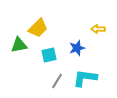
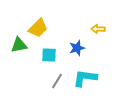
cyan square: rotated 14 degrees clockwise
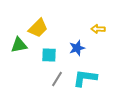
gray line: moved 2 px up
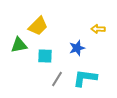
yellow trapezoid: moved 2 px up
cyan square: moved 4 px left, 1 px down
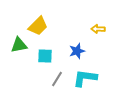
blue star: moved 3 px down
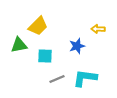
blue star: moved 5 px up
gray line: rotated 35 degrees clockwise
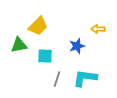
gray line: rotated 49 degrees counterclockwise
